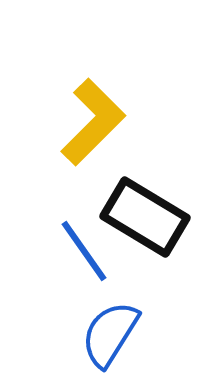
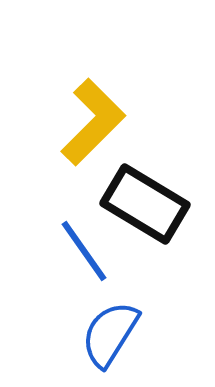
black rectangle: moved 13 px up
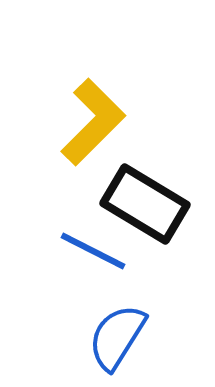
blue line: moved 9 px right; rotated 28 degrees counterclockwise
blue semicircle: moved 7 px right, 3 px down
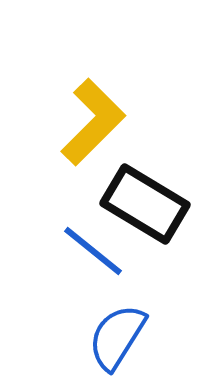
blue line: rotated 12 degrees clockwise
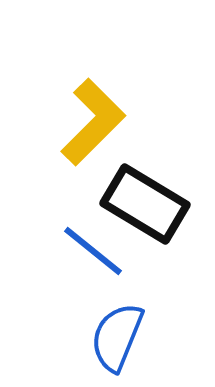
blue semicircle: rotated 10 degrees counterclockwise
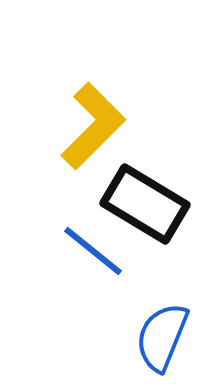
yellow L-shape: moved 4 px down
blue semicircle: moved 45 px right
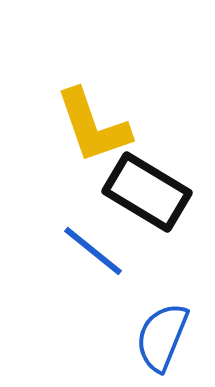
yellow L-shape: rotated 116 degrees clockwise
black rectangle: moved 2 px right, 12 px up
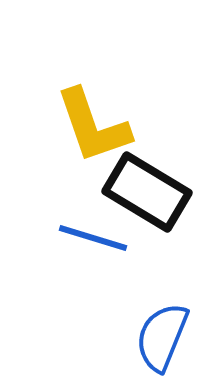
blue line: moved 13 px up; rotated 22 degrees counterclockwise
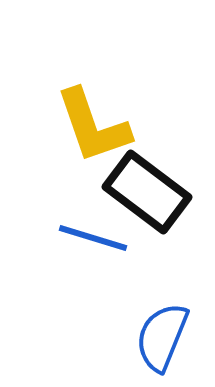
black rectangle: rotated 6 degrees clockwise
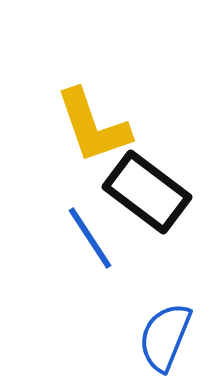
blue line: moved 3 px left; rotated 40 degrees clockwise
blue semicircle: moved 3 px right
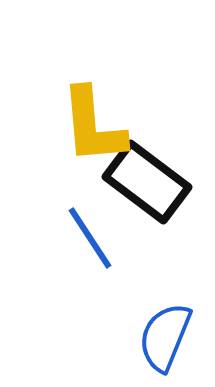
yellow L-shape: rotated 14 degrees clockwise
black rectangle: moved 10 px up
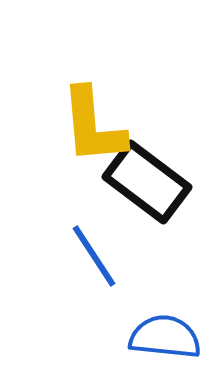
blue line: moved 4 px right, 18 px down
blue semicircle: rotated 74 degrees clockwise
